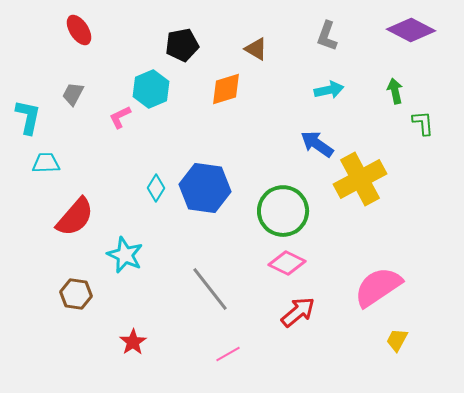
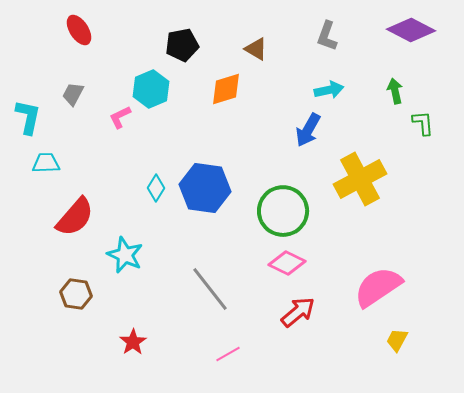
blue arrow: moved 9 px left, 14 px up; rotated 96 degrees counterclockwise
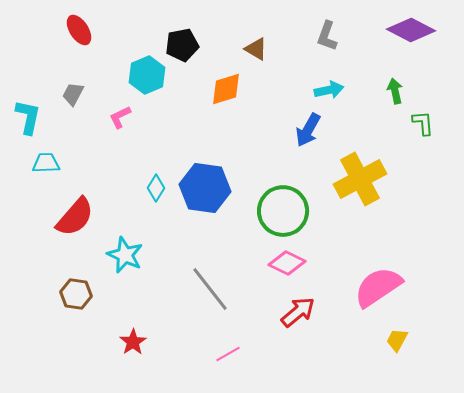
cyan hexagon: moved 4 px left, 14 px up
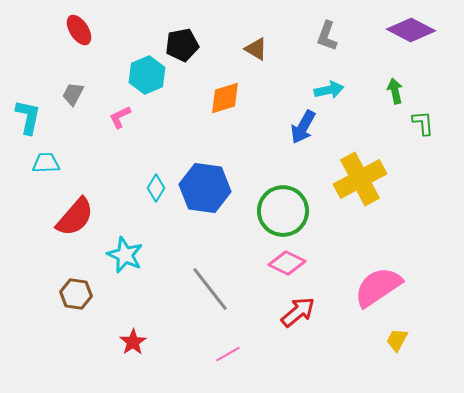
orange diamond: moved 1 px left, 9 px down
blue arrow: moved 5 px left, 3 px up
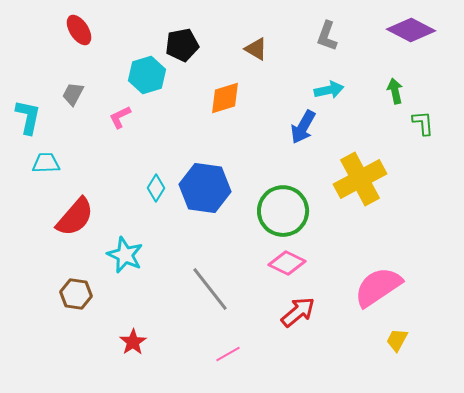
cyan hexagon: rotated 6 degrees clockwise
